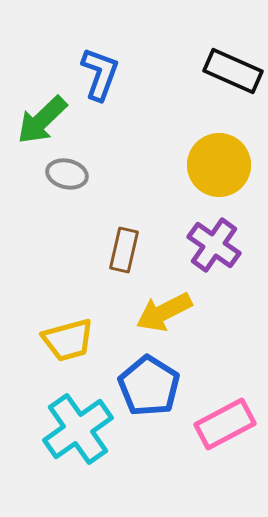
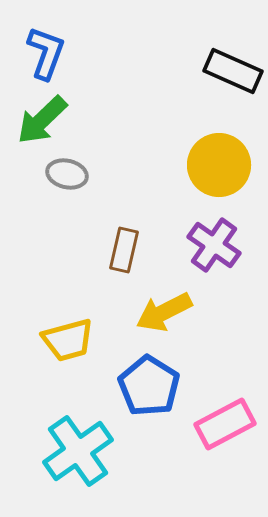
blue L-shape: moved 54 px left, 21 px up
cyan cross: moved 22 px down
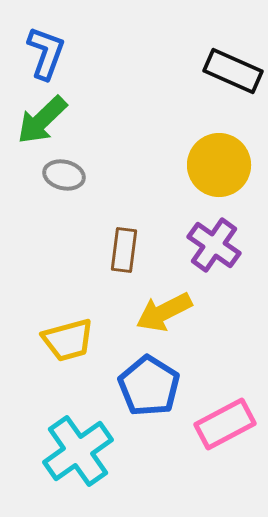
gray ellipse: moved 3 px left, 1 px down
brown rectangle: rotated 6 degrees counterclockwise
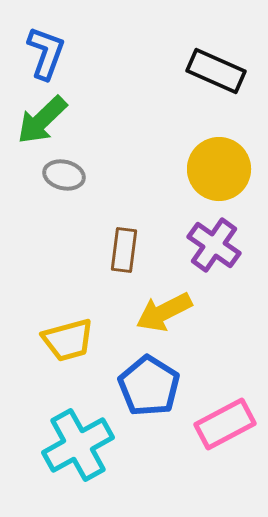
black rectangle: moved 17 px left
yellow circle: moved 4 px down
cyan cross: moved 6 px up; rotated 6 degrees clockwise
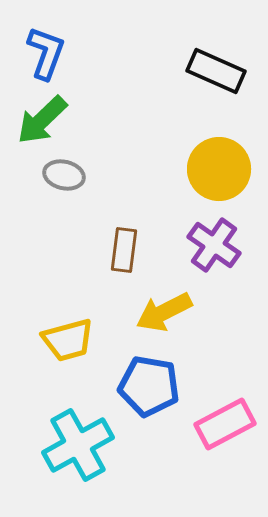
blue pentagon: rotated 22 degrees counterclockwise
